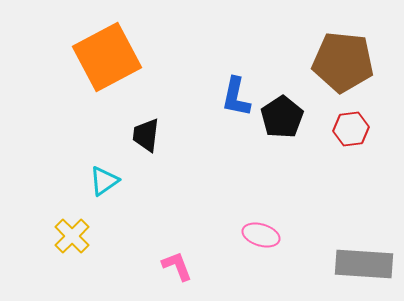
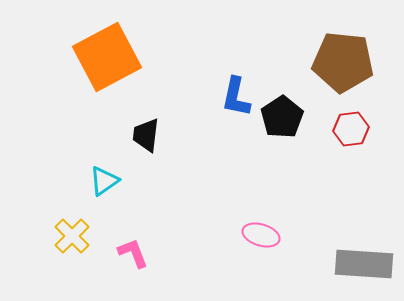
pink L-shape: moved 44 px left, 13 px up
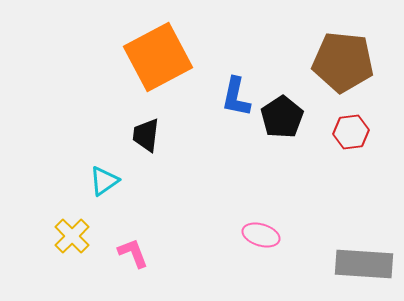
orange square: moved 51 px right
red hexagon: moved 3 px down
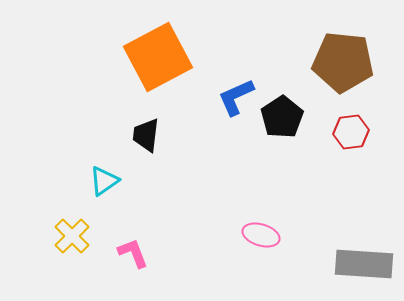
blue L-shape: rotated 54 degrees clockwise
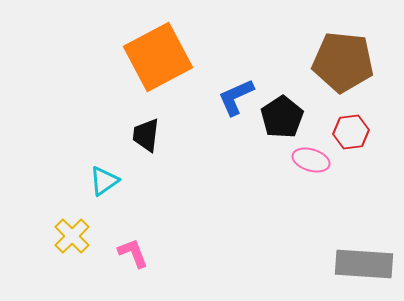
pink ellipse: moved 50 px right, 75 px up
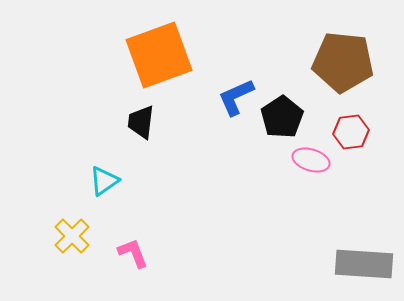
orange square: moved 1 px right, 2 px up; rotated 8 degrees clockwise
black trapezoid: moved 5 px left, 13 px up
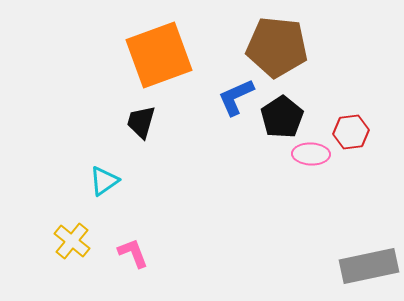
brown pentagon: moved 66 px left, 15 px up
black trapezoid: rotated 9 degrees clockwise
pink ellipse: moved 6 px up; rotated 15 degrees counterclockwise
yellow cross: moved 5 px down; rotated 6 degrees counterclockwise
gray rectangle: moved 5 px right, 2 px down; rotated 16 degrees counterclockwise
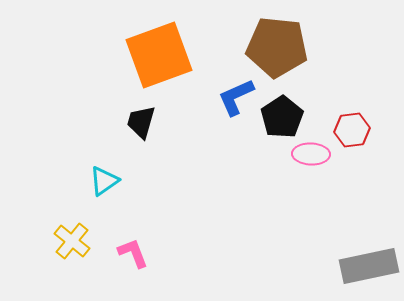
red hexagon: moved 1 px right, 2 px up
